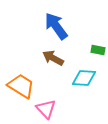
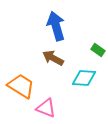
blue arrow: rotated 20 degrees clockwise
green rectangle: rotated 24 degrees clockwise
pink triangle: moved 1 px up; rotated 25 degrees counterclockwise
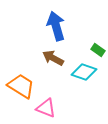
cyan diamond: moved 6 px up; rotated 15 degrees clockwise
